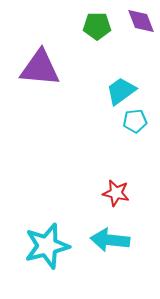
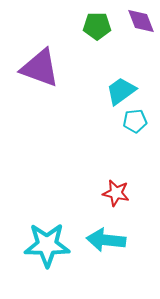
purple triangle: rotated 15 degrees clockwise
cyan arrow: moved 4 px left
cyan star: moved 1 px up; rotated 15 degrees clockwise
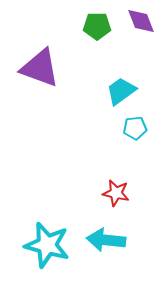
cyan pentagon: moved 7 px down
cyan star: rotated 15 degrees clockwise
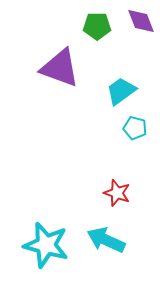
purple triangle: moved 20 px right
cyan pentagon: rotated 20 degrees clockwise
red star: moved 1 px right; rotated 8 degrees clockwise
cyan arrow: rotated 18 degrees clockwise
cyan star: moved 1 px left
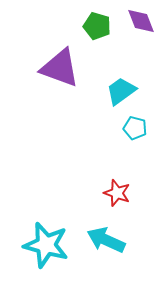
green pentagon: rotated 16 degrees clockwise
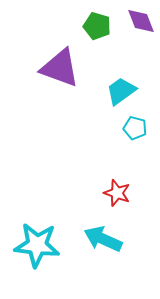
cyan arrow: moved 3 px left, 1 px up
cyan star: moved 9 px left; rotated 9 degrees counterclockwise
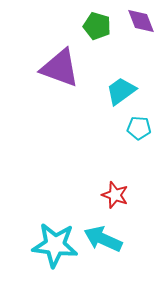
cyan pentagon: moved 4 px right; rotated 10 degrees counterclockwise
red star: moved 2 px left, 2 px down
cyan star: moved 18 px right
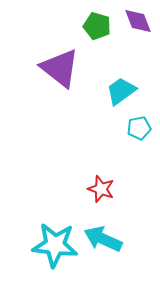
purple diamond: moved 3 px left
purple triangle: rotated 18 degrees clockwise
cyan pentagon: rotated 15 degrees counterclockwise
red star: moved 14 px left, 6 px up
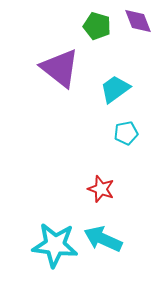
cyan trapezoid: moved 6 px left, 2 px up
cyan pentagon: moved 13 px left, 5 px down
